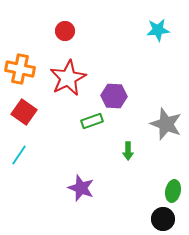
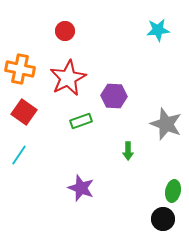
green rectangle: moved 11 px left
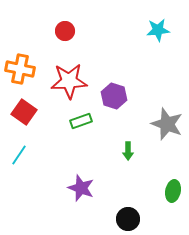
red star: moved 1 px right, 3 px down; rotated 24 degrees clockwise
purple hexagon: rotated 15 degrees clockwise
gray star: moved 1 px right
black circle: moved 35 px left
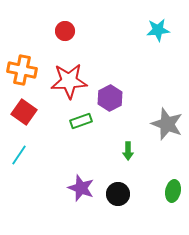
orange cross: moved 2 px right, 1 px down
purple hexagon: moved 4 px left, 2 px down; rotated 15 degrees clockwise
black circle: moved 10 px left, 25 px up
